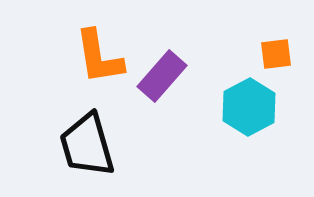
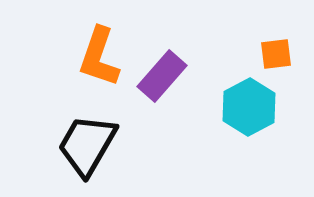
orange L-shape: rotated 28 degrees clockwise
black trapezoid: rotated 46 degrees clockwise
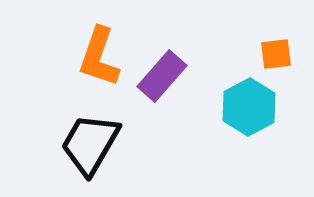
black trapezoid: moved 3 px right, 1 px up
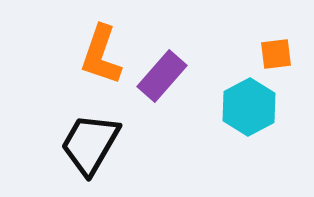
orange L-shape: moved 2 px right, 2 px up
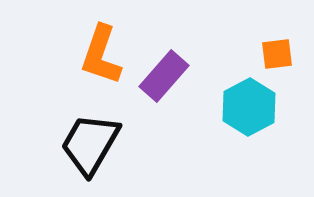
orange square: moved 1 px right
purple rectangle: moved 2 px right
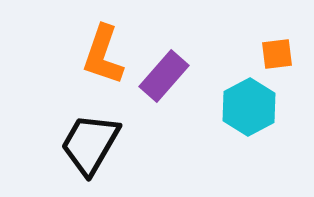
orange L-shape: moved 2 px right
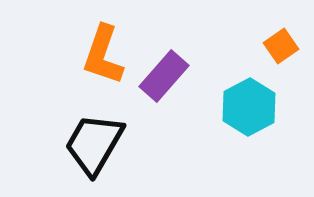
orange square: moved 4 px right, 8 px up; rotated 28 degrees counterclockwise
black trapezoid: moved 4 px right
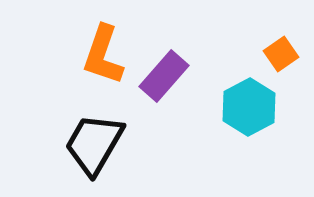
orange square: moved 8 px down
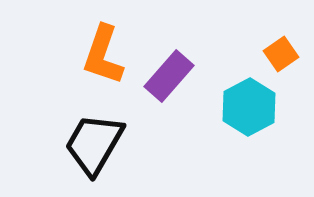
purple rectangle: moved 5 px right
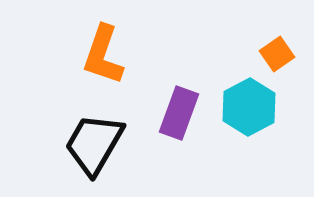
orange square: moved 4 px left
purple rectangle: moved 10 px right, 37 px down; rotated 21 degrees counterclockwise
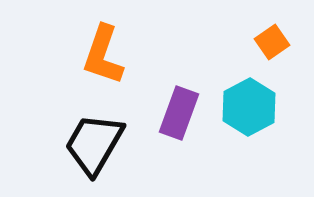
orange square: moved 5 px left, 12 px up
